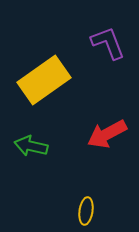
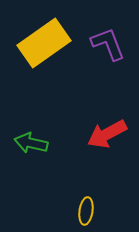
purple L-shape: moved 1 px down
yellow rectangle: moved 37 px up
green arrow: moved 3 px up
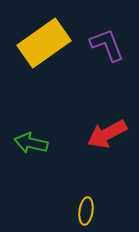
purple L-shape: moved 1 px left, 1 px down
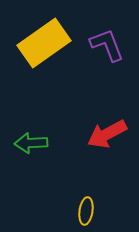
green arrow: rotated 16 degrees counterclockwise
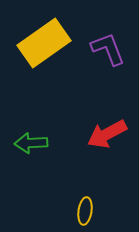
purple L-shape: moved 1 px right, 4 px down
yellow ellipse: moved 1 px left
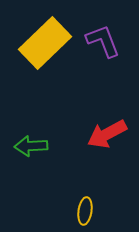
yellow rectangle: moved 1 px right; rotated 9 degrees counterclockwise
purple L-shape: moved 5 px left, 8 px up
green arrow: moved 3 px down
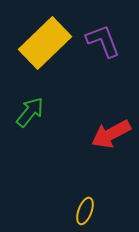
red arrow: moved 4 px right
green arrow: moved 1 px left, 34 px up; rotated 132 degrees clockwise
yellow ellipse: rotated 12 degrees clockwise
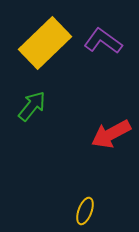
purple L-shape: rotated 33 degrees counterclockwise
green arrow: moved 2 px right, 6 px up
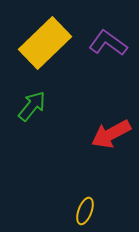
purple L-shape: moved 5 px right, 2 px down
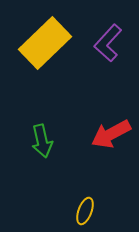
purple L-shape: rotated 84 degrees counterclockwise
green arrow: moved 10 px right, 35 px down; rotated 128 degrees clockwise
